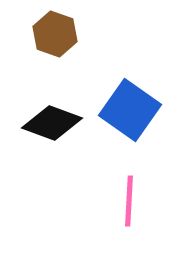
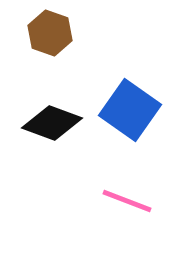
brown hexagon: moved 5 px left, 1 px up
pink line: moved 2 px left; rotated 72 degrees counterclockwise
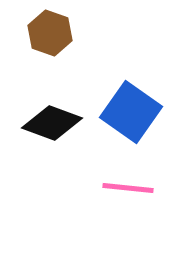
blue square: moved 1 px right, 2 px down
pink line: moved 1 px right, 13 px up; rotated 15 degrees counterclockwise
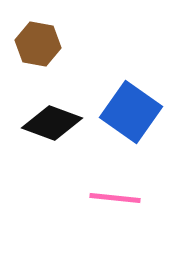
brown hexagon: moved 12 px left, 11 px down; rotated 9 degrees counterclockwise
pink line: moved 13 px left, 10 px down
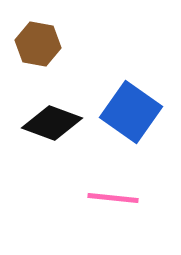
pink line: moved 2 px left
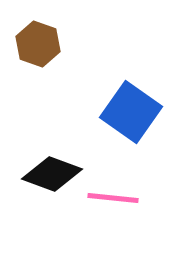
brown hexagon: rotated 9 degrees clockwise
black diamond: moved 51 px down
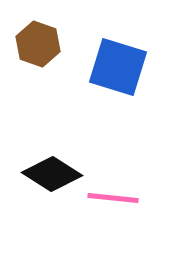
blue square: moved 13 px left, 45 px up; rotated 18 degrees counterclockwise
black diamond: rotated 12 degrees clockwise
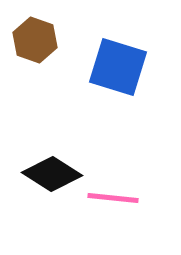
brown hexagon: moved 3 px left, 4 px up
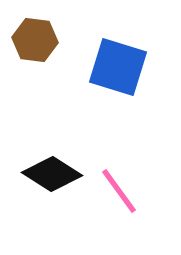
brown hexagon: rotated 12 degrees counterclockwise
pink line: moved 6 px right, 7 px up; rotated 48 degrees clockwise
